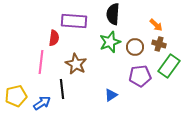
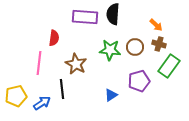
purple rectangle: moved 11 px right, 4 px up
green star: moved 8 px down; rotated 25 degrees clockwise
pink line: moved 2 px left, 1 px down
purple pentagon: moved 1 px left, 5 px down; rotated 10 degrees counterclockwise
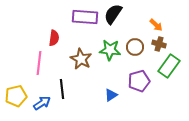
black semicircle: rotated 30 degrees clockwise
brown star: moved 5 px right, 5 px up
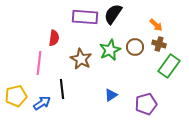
green star: rotated 30 degrees counterclockwise
purple pentagon: moved 7 px right, 23 px down
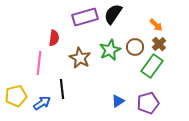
purple rectangle: rotated 20 degrees counterclockwise
brown cross: rotated 32 degrees clockwise
brown star: moved 1 px left, 1 px up
green rectangle: moved 17 px left
blue triangle: moved 7 px right, 6 px down
purple pentagon: moved 2 px right, 1 px up
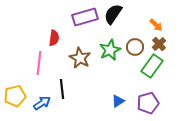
yellow pentagon: moved 1 px left
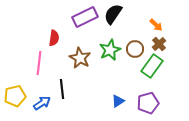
purple rectangle: rotated 10 degrees counterclockwise
brown circle: moved 2 px down
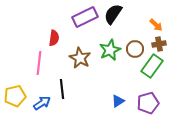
brown cross: rotated 32 degrees clockwise
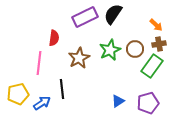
brown star: moved 1 px left; rotated 15 degrees clockwise
yellow pentagon: moved 3 px right, 2 px up
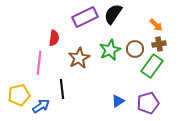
yellow pentagon: moved 1 px right, 1 px down
blue arrow: moved 1 px left, 3 px down
